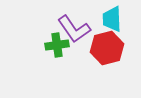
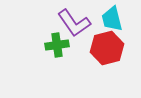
cyan trapezoid: rotated 12 degrees counterclockwise
purple L-shape: moved 6 px up
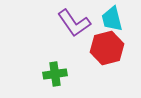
green cross: moved 2 px left, 29 px down
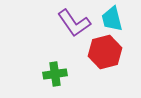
red hexagon: moved 2 px left, 4 px down
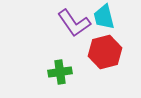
cyan trapezoid: moved 8 px left, 2 px up
green cross: moved 5 px right, 2 px up
